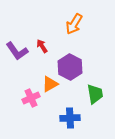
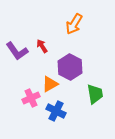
blue cross: moved 14 px left, 7 px up; rotated 30 degrees clockwise
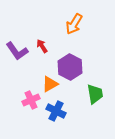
pink cross: moved 2 px down
